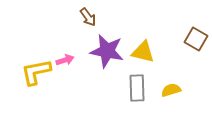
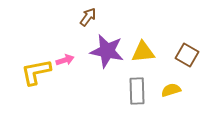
brown arrow: rotated 108 degrees counterclockwise
brown square: moved 9 px left, 16 px down
yellow triangle: rotated 20 degrees counterclockwise
gray rectangle: moved 3 px down
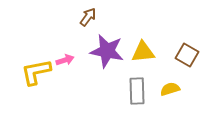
yellow semicircle: moved 1 px left, 1 px up
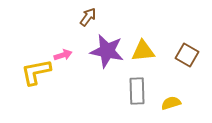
yellow triangle: moved 1 px up
pink arrow: moved 2 px left, 5 px up
yellow semicircle: moved 1 px right, 14 px down
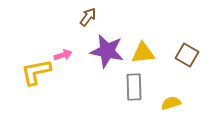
yellow triangle: moved 2 px down
gray rectangle: moved 3 px left, 4 px up
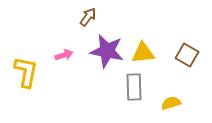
pink arrow: moved 1 px right
yellow L-shape: moved 10 px left; rotated 112 degrees clockwise
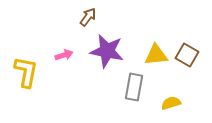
yellow triangle: moved 13 px right, 2 px down
gray rectangle: rotated 12 degrees clockwise
